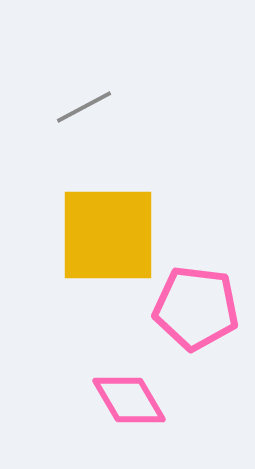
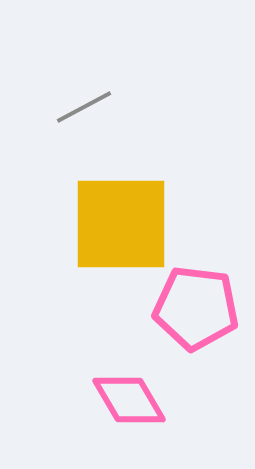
yellow square: moved 13 px right, 11 px up
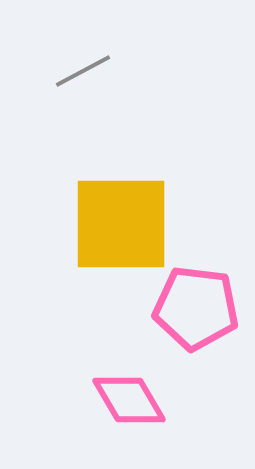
gray line: moved 1 px left, 36 px up
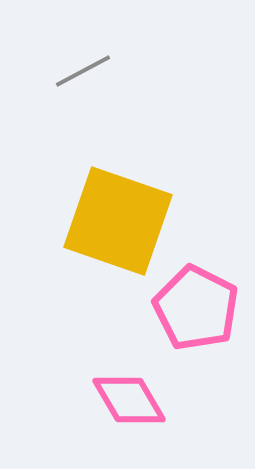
yellow square: moved 3 px left, 3 px up; rotated 19 degrees clockwise
pink pentagon: rotated 20 degrees clockwise
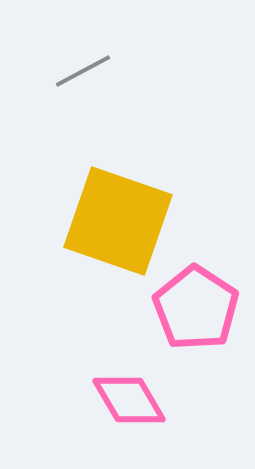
pink pentagon: rotated 6 degrees clockwise
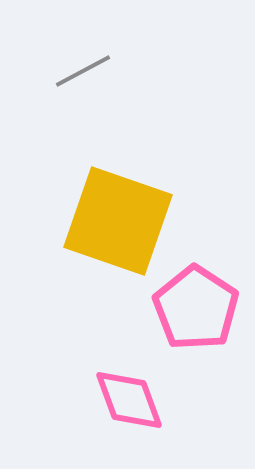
pink diamond: rotated 10 degrees clockwise
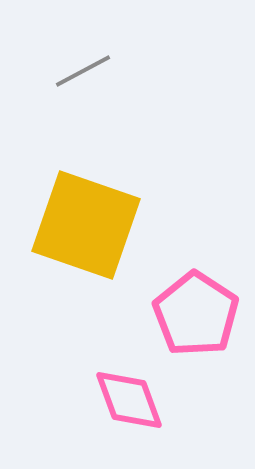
yellow square: moved 32 px left, 4 px down
pink pentagon: moved 6 px down
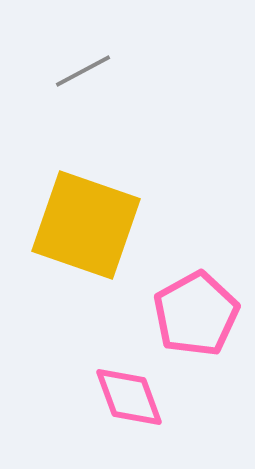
pink pentagon: rotated 10 degrees clockwise
pink diamond: moved 3 px up
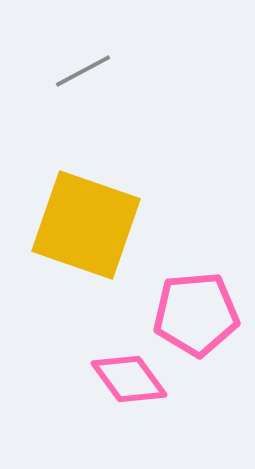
pink pentagon: rotated 24 degrees clockwise
pink diamond: moved 18 px up; rotated 16 degrees counterclockwise
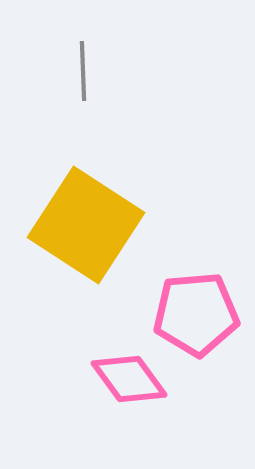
gray line: rotated 64 degrees counterclockwise
yellow square: rotated 14 degrees clockwise
